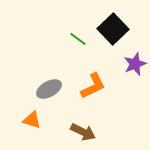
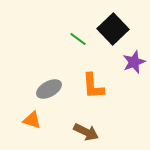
purple star: moved 1 px left, 2 px up
orange L-shape: rotated 112 degrees clockwise
brown arrow: moved 3 px right
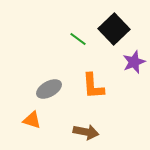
black square: moved 1 px right
brown arrow: rotated 15 degrees counterclockwise
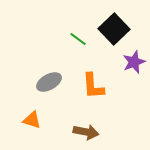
gray ellipse: moved 7 px up
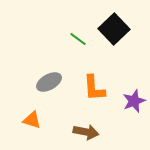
purple star: moved 39 px down
orange L-shape: moved 1 px right, 2 px down
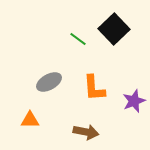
orange triangle: moved 2 px left; rotated 18 degrees counterclockwise
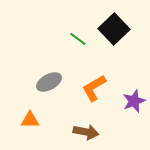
orange L-shape: rotated 64 degrees clockwise
